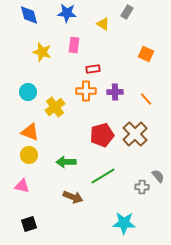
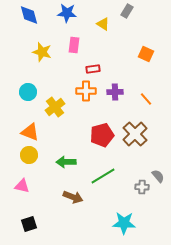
gray rectangle: moved 1 px up
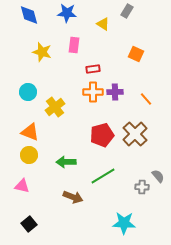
orange square: moved 10 px left
orange cross: moved 7 px right, 1 px down
black square: rotated 21 degrees counterclockwise
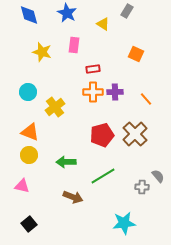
blue star: rotated 24 degrees clockwise
cyan star: rotated 10 degrees counterclockwise
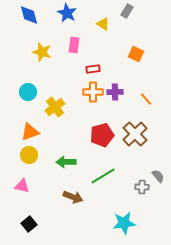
orange triangle: rotated 42 degrees counterclockwise
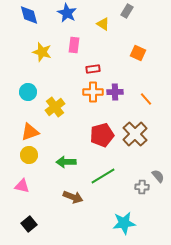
orange square: moved 2 px right, 1 px up
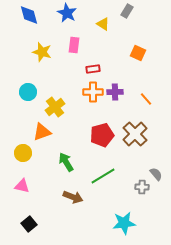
orange triangle: moved 12 px right
yellow circle: moved 6 px left, 2 px up
green arrow: rotated 60 degrees clockwise
gray semicircle: moved 2 px left, 2 px up
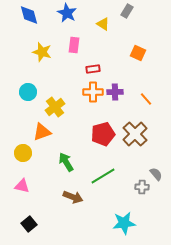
red pentagon: moved 1 px right, 1 px up
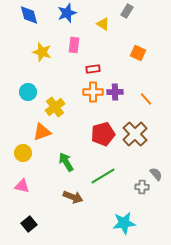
blue star: rotated 24 degrees clockwise
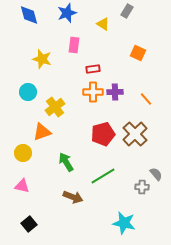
yellow star: moved 7 px down
cyan star: rotated 20 degrees clockwise
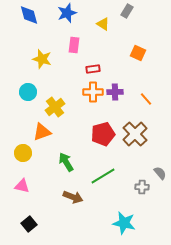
gray semicircle: moved 4 px right, 1 px up
